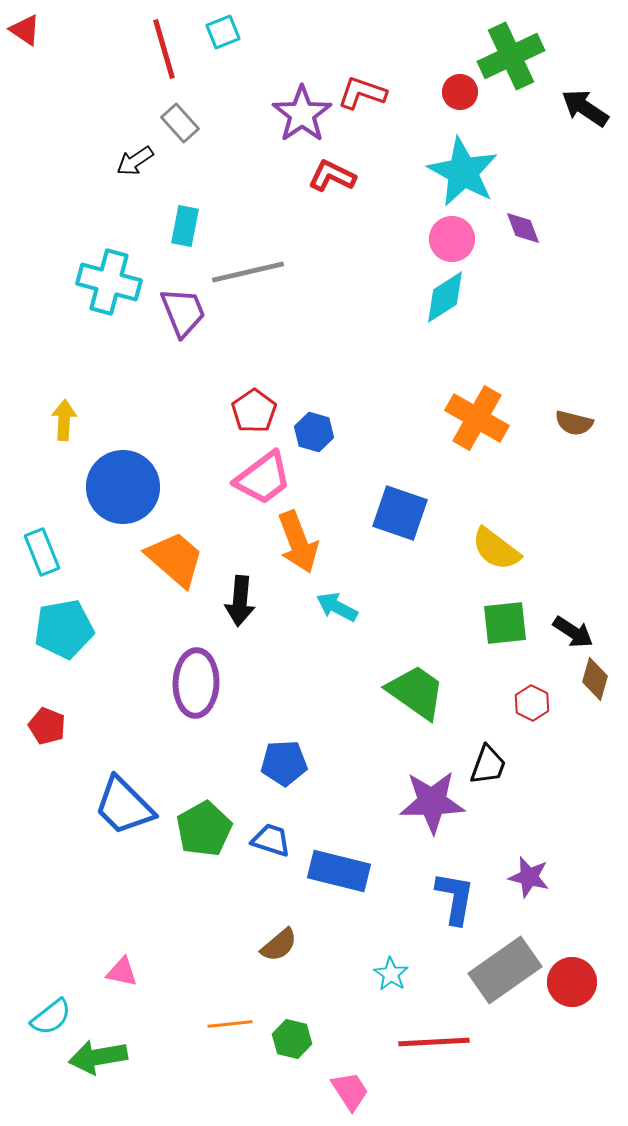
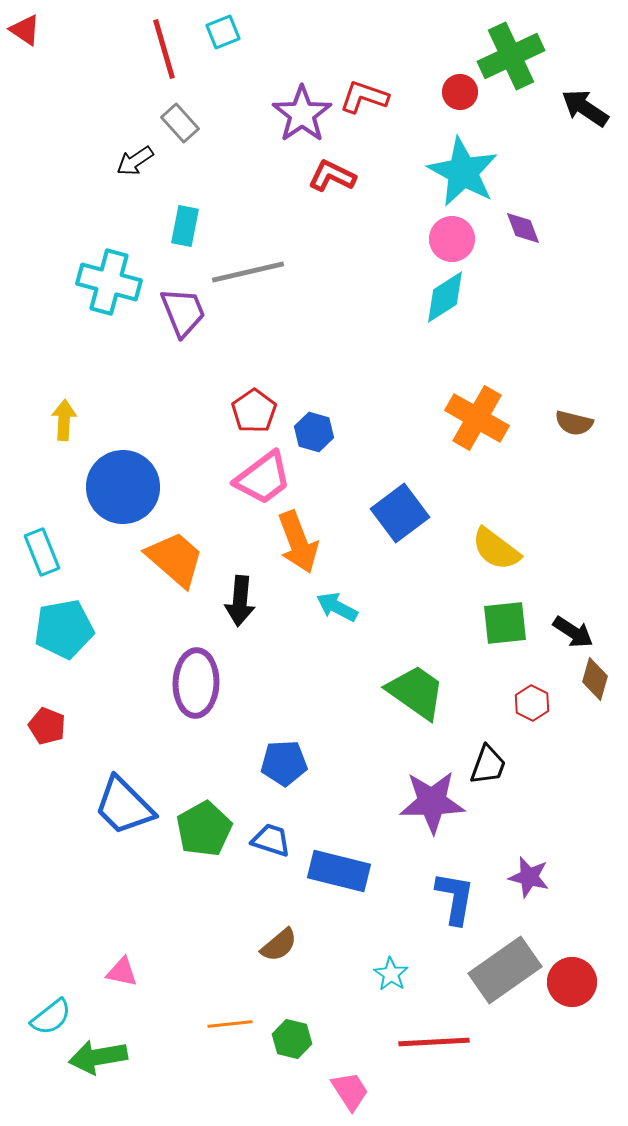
red L-shape at (362, 93): moved 2 px right, 4 px down
blue square at (400, 513): rotated 34 degrees clockwise
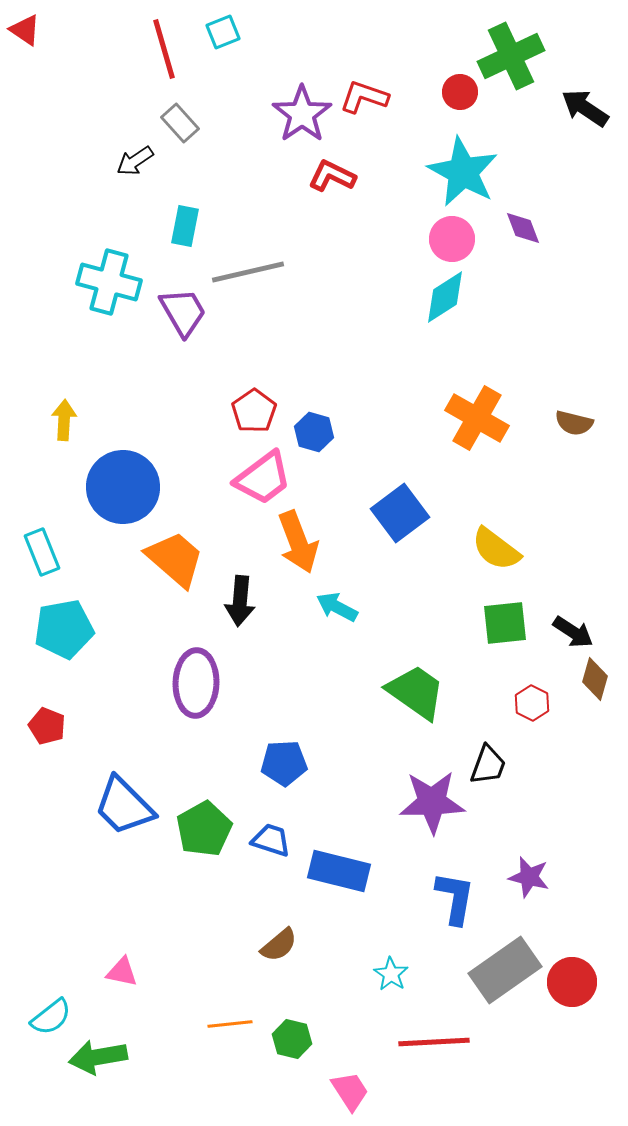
purple trapezoid at (183, 312): rotated 8 degrees counterclockwise
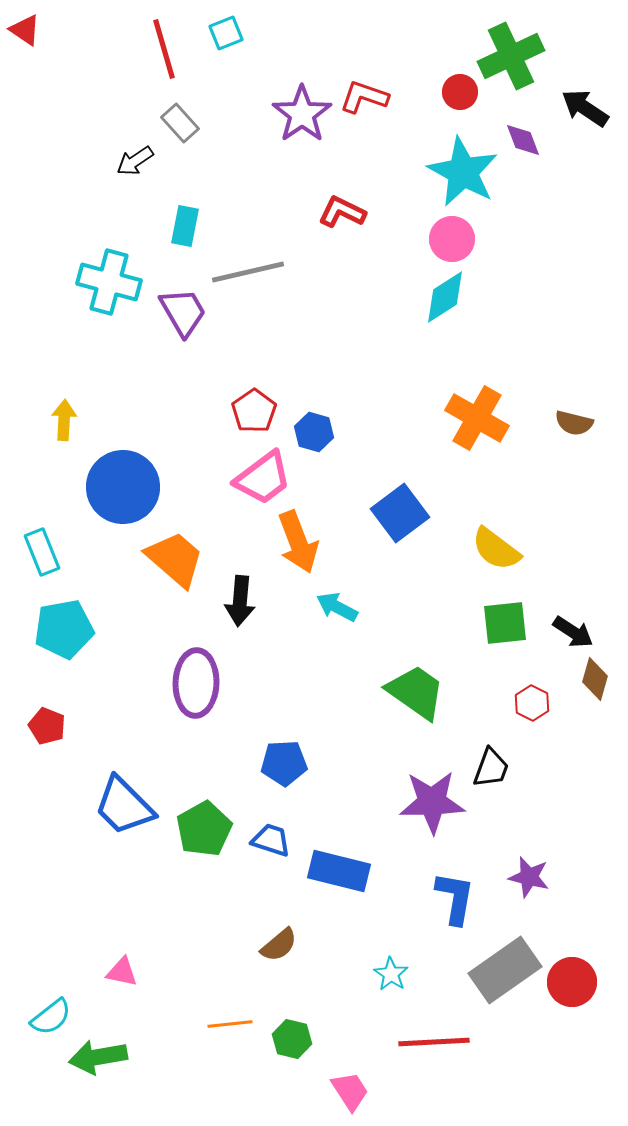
cyan square at (223, 32): moved 3 px right, 1 px down
red L-shape at (332, 176): moved 10 px right, 36 px down
purple diamond at (523, 228): moved 88 px up
black trapezoid at (488, 765): moved 3 px right, 3 px down
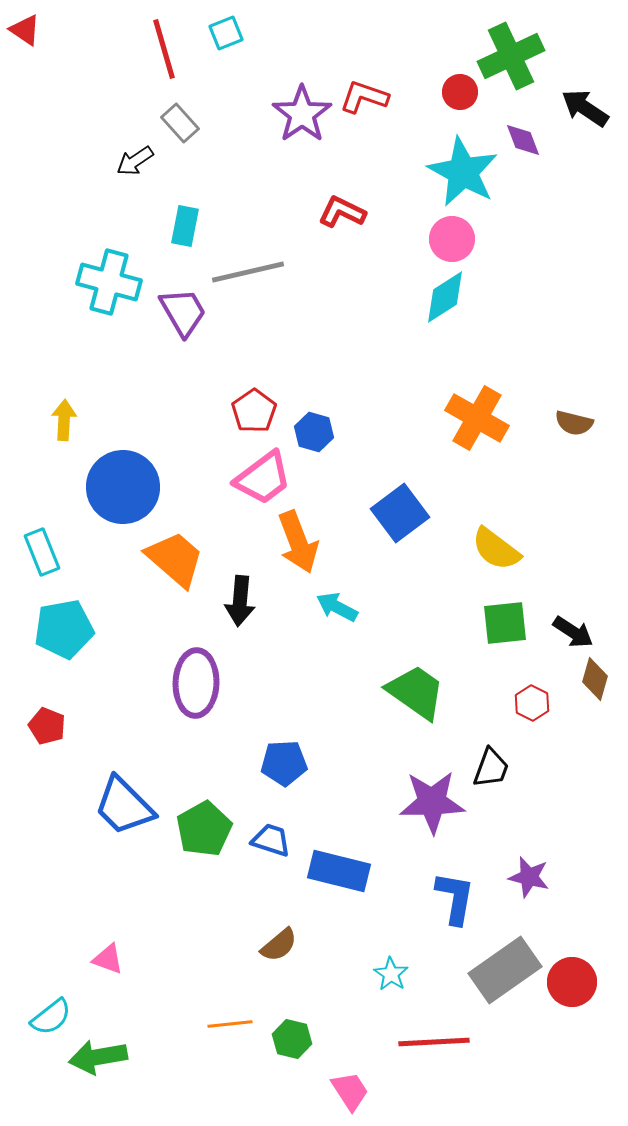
pink triangle at (122, 972): moved 14 px left, 13 px up; rotated 8 degrees clockwise
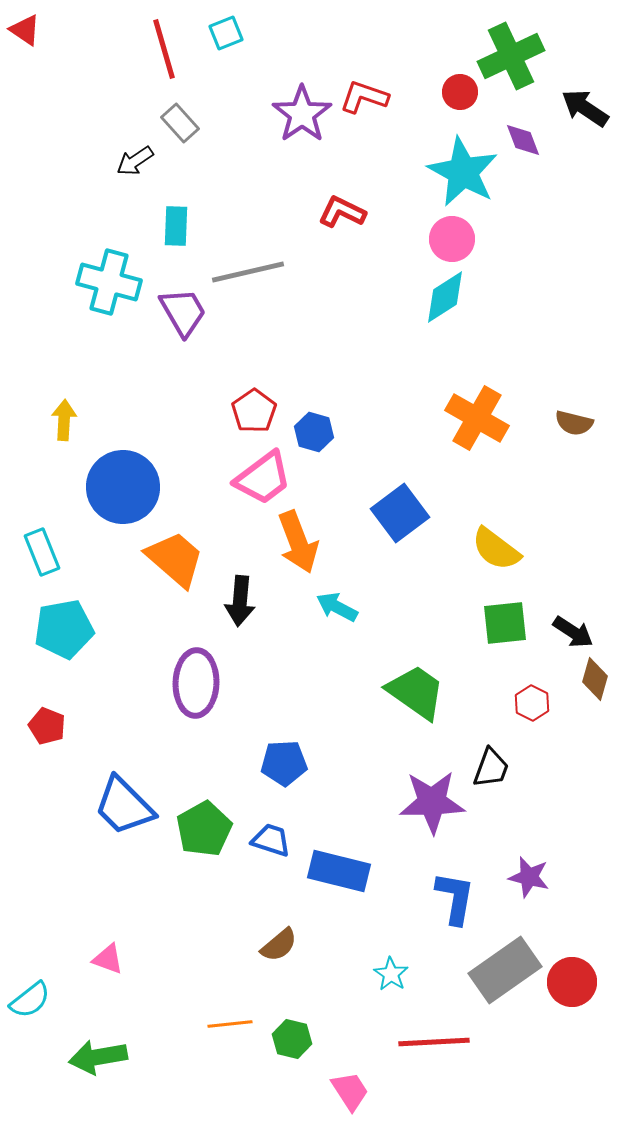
cyan rectangle at (185, 226): moved 9 px left; rotated 9 degrees counterclockwise
cyan semicircle at (51, 1017): moved 21 px left, 17 px up
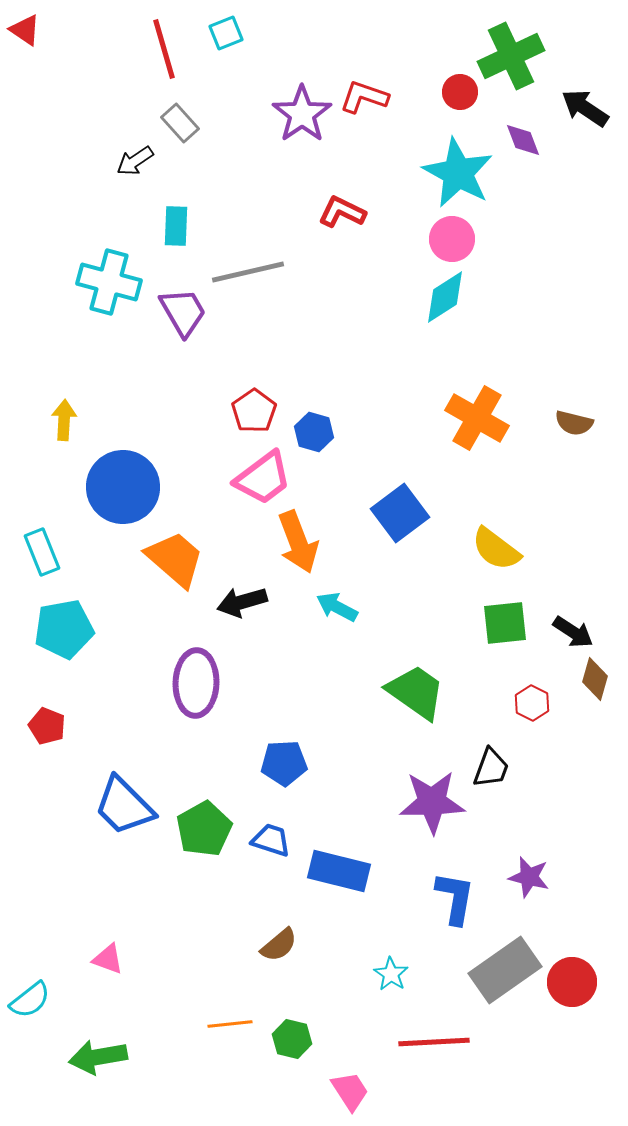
cyan star at (463, 172): moved 5 px left, 1 px down
black arrow at (240, 601): moved 2 px right, 1 px down; rotated 69 degrees clockwise
